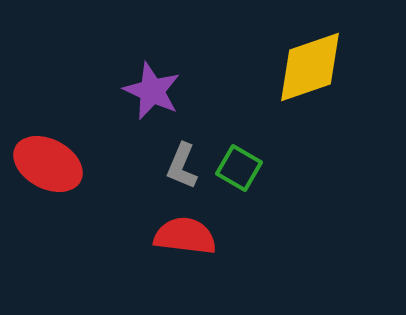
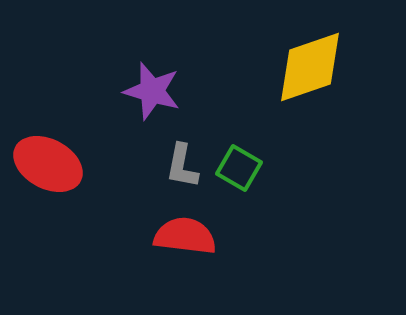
purple star: rotated 8 degrees counterclockwise
gray L-shape: rotated 12 degrees counterclockwise
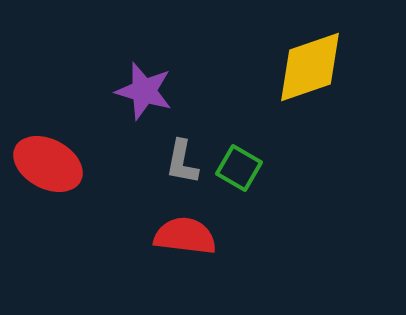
purple star: moved 8 px left
gray L-shape: moved 4 px up
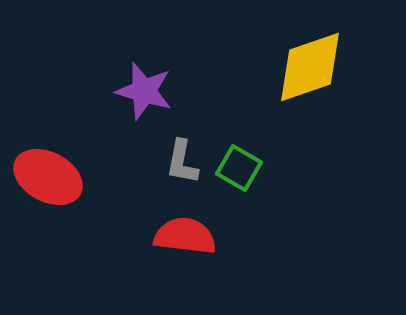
red ellipse: moved 13 px down
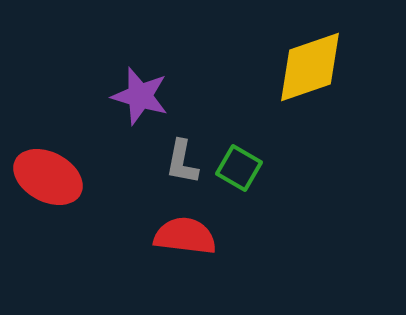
purple star: moved 4 px left, 5 px down
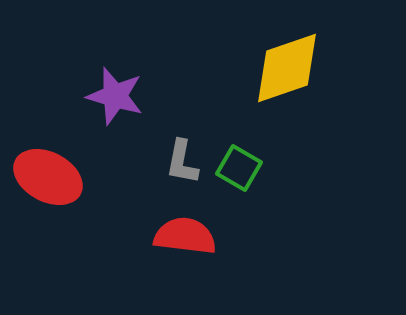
yellow diamond: moved 23 px left, 1 px down
purple star: moved 25 px left
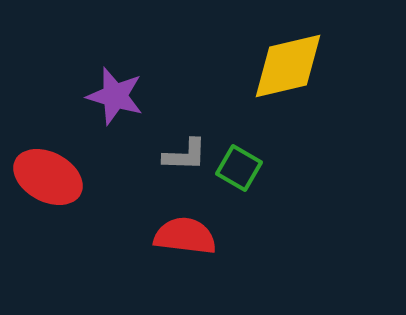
yellow diamond: moved 1 px right, 2 px up; rotated 6 degrees clockwise
gray L-shape: moved 3 px right, 7 px up; rotated 99 degrees counterclockwise
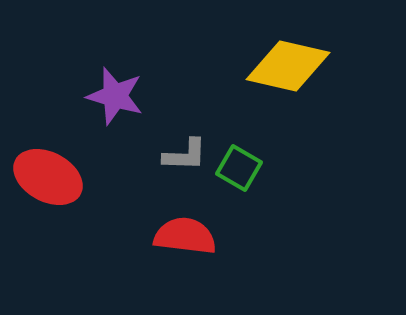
yellow diamond: rotated 26 degrees clockwise
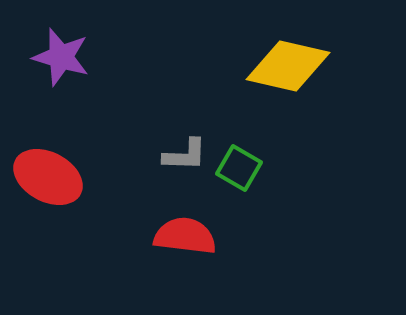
purple star: moved 54 px left, 39 px up
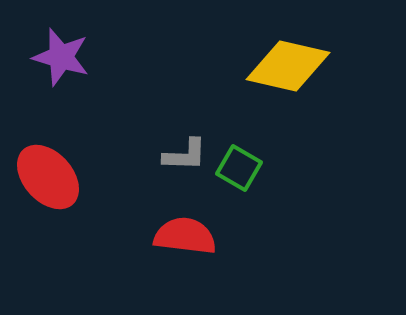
red ellipse: rotated 20 degrees clockwise
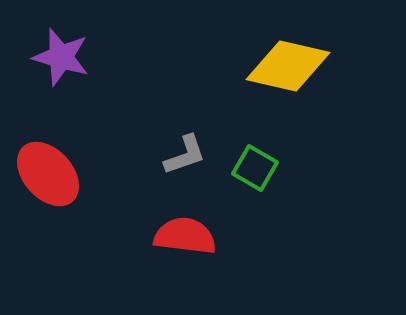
gray L-shape: rotated 21 degrees counterclockwise
green square: moved 16 px right
red ellipse: moved 3 px up
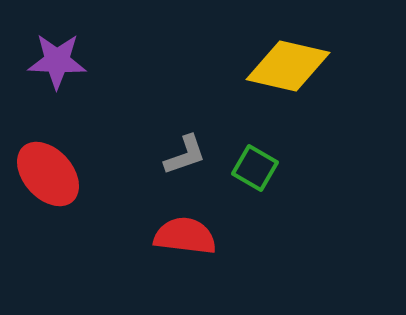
purple star: moved 4 px left, 4 px down; rotated 14 degrees counterclockwise
